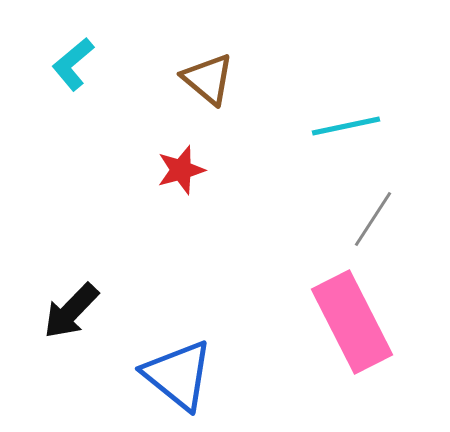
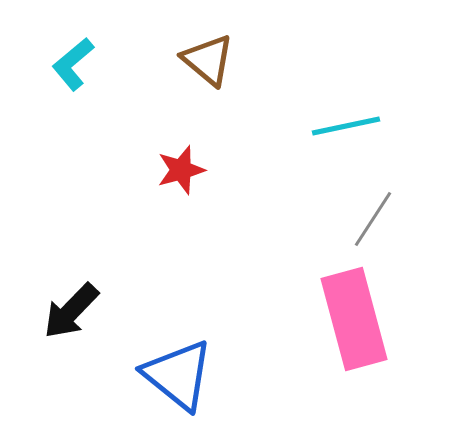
brown triangle: moved 19 px up
pink rectangle: moved 2 px right, 3 px up; rotated 12 degrees clockwise
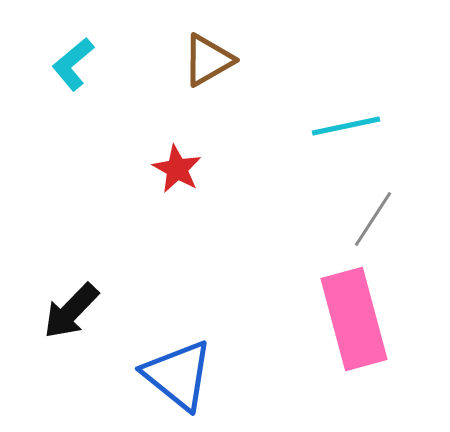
brown triangle: rotated 50 degrees clockwise
red star: moved 4 px left, 1 px up; rotated 27 degrees counterclockwise
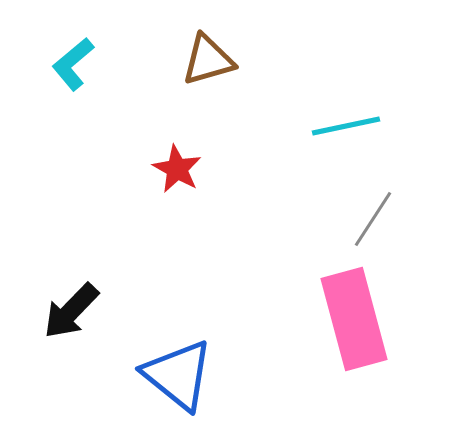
brown triangle: rotated 14 degrees clockwise
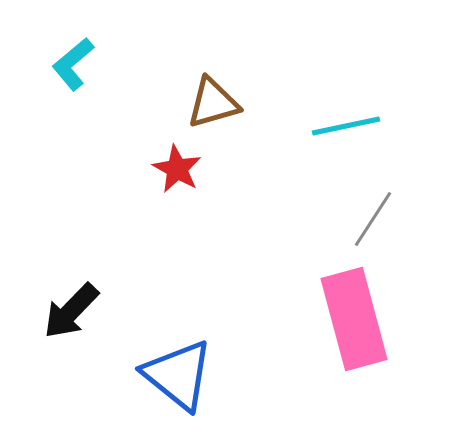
brown triangle: moved 5 px right, 43 px down
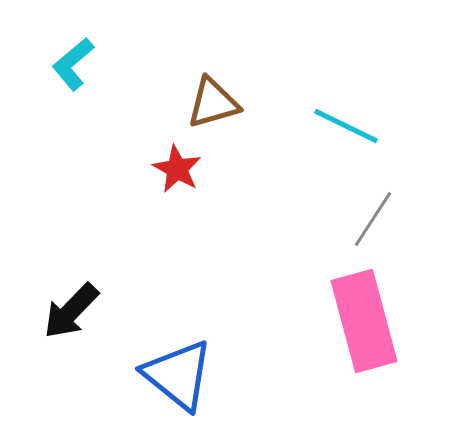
cyan line: rotated 38 degrees clockwise
pink rectangle: moved 10 px right, 2 px down
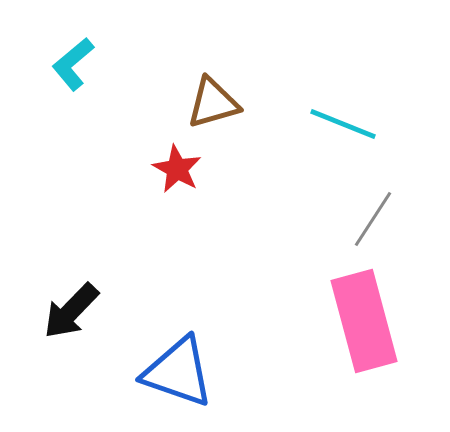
cyan line: moved 3 px left, 2 px up; rotated 4 degrees counterclockwise
blue triangle: moved 3 px up; rotated 20 degrees counterclockwise
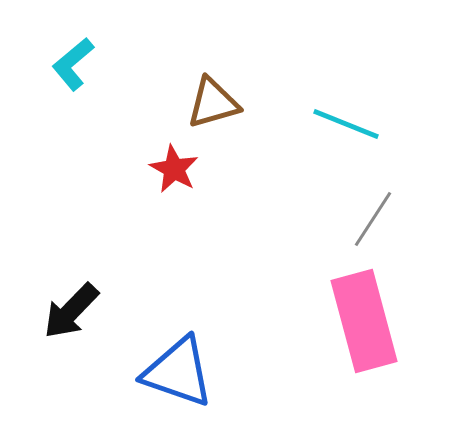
cyan line: moved 3 px right
red star: moved 3 px left
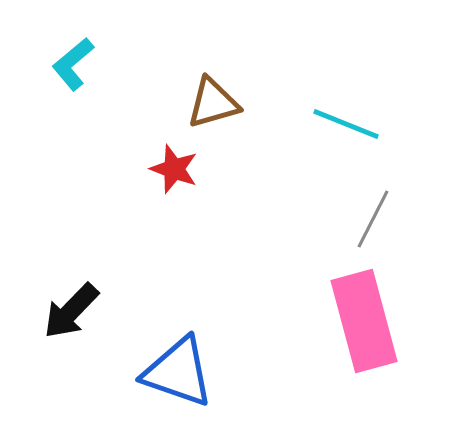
red star: rotated 9 degrees counterclockwise
gray line: rotated 6 degrees counterclockwise
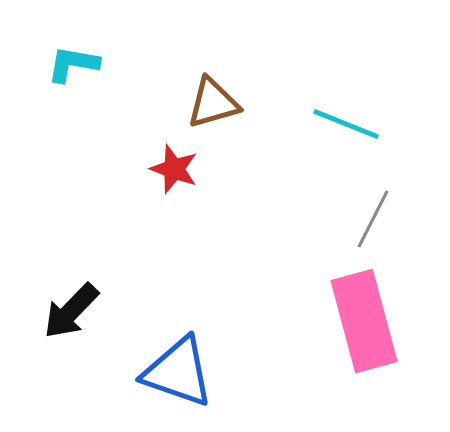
cyan L-shape: rotated 50 degrees clockwise
